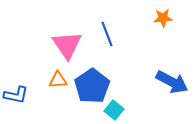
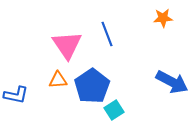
cyan square: rotated 18 degrees clockwise
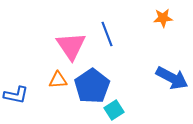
pink triangle: moved 4 px right, 1 px down
blue arrow: moved 4 px up
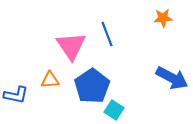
orange triangle: moved 8 px left
cyan square: rotated 24 degrees counterclockwise
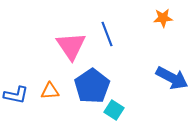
orange triangle: moved 11 px down
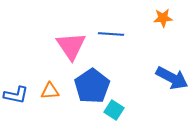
blue line: moved 4 px right; rotated 65 degrees counterclockwise
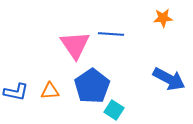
pink triangle: moved 4 px right, 1 px up
blue arrow: moved 3 px left, 1 px down
blue L-shape: moved 3 px up
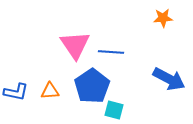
blue line: moved 18 px down
cyan square: rotated 18 degrees counterclockwise
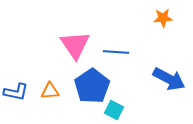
blue line: moved 5 px right
cyan square: rotated 12 degrees clockwise
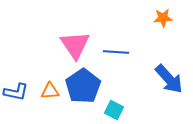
blue arrow: rotated 20 degrees clockwise
blue pentagon: moved 9 px left
